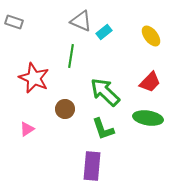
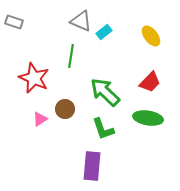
pink triangle: moved 13 px right, 10 px up
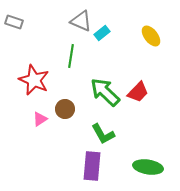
cyan rectangle: moved 2 px left, 1 px down
red star: moved 2 px down
red trapezoid: moved 12 px left, 10 px down
green ellipse: moved 49 px down
green L-shape: moved 5 px down; rotated 10 degrees counterclockwise
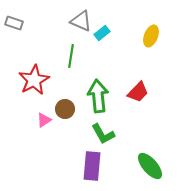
gray rectangle: moved 1 px down
yellow ellipse: rotated 60 degrees clockwise
red star: rotated 20 degrees clockwise
green arrow: moved 7 px left, 4 px down; rotated 40 degrees clockwise
pink triangle: moved 4 px right, 1 px down
green ellipse: moved 2 px right, 1 px up; rotated 40 degrees clockwise
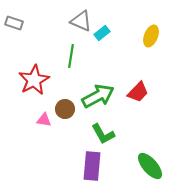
green arrow: rotated 68 degrees clockwise
pink triangle: rotated 42 degrees clockwise
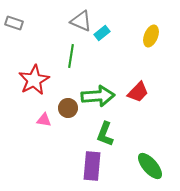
green arrow: rotated 24 degrees clockwise
brown circle: moved 3 px right, 1 px up
green L-shape: moved 2 px right; rotated 50 degrees clockwise
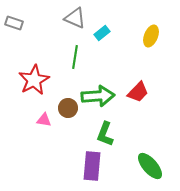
gray triangle: moved 6 px left, 3 px up
green line: moved 4 px right, 1 px down
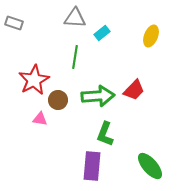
gray triangle: rotated 20 degrees counterclockwise
red trapezoid: moved 4 px left, 2 px up
brown circle: moved 10 px left, 8 px up
pink triangle: moved 4 px left, 1 px up
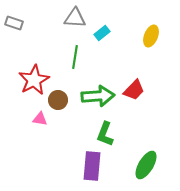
green ellipse: moved 4 px left, 1 px up; rotated 72 degrees clockwise
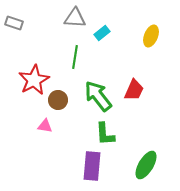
red trapezoid: rotated 20 degrees counterclockwise
green arrow: rotated 124 degrees counterclockwise
pink triangle: moved 5 px right, 7 px down
green L-shape: rotated 25 degrees counterclockwise
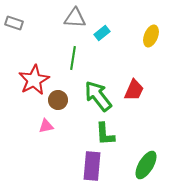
green line: moved 2 px left, 1 px down
pink triangle: moved 1 px right; rotated 21 degrees counterclockwise
